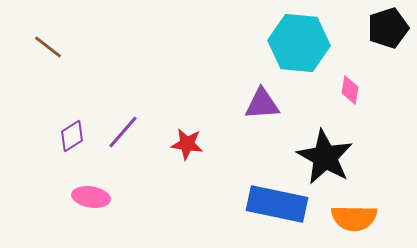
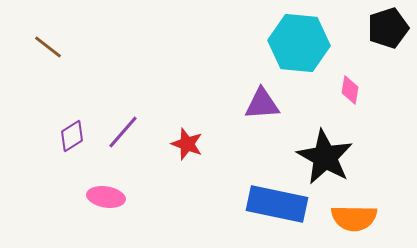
red star: rotated 12 degrees clockwise
pink ellipse: moved 15 px right
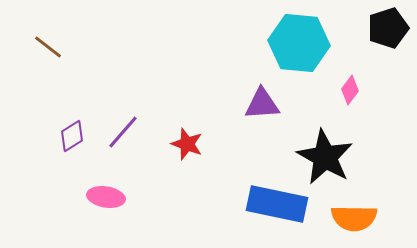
pink diamond: rotated 28 degrees clockwise
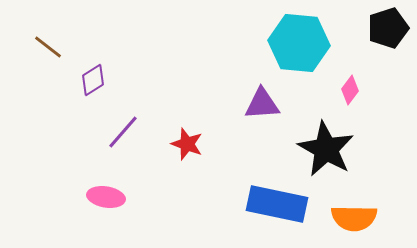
purple diamond: moved 21 px right, 56 px up
black star: moved 1 px right, 8 px up
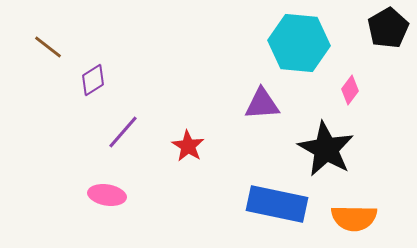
black pentagon: rotated 12 degrees counterclockwise
red star: moved 1 px right, 2 px down; rotated 12 degrees clockwise
pink ellipse: moved 1 px right, 2 px up
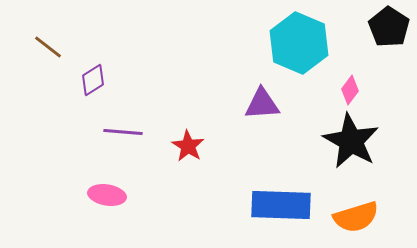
black pentagon: moved 1 px right, 1 px up; rotated 9 degrees counterclockwise
cyan hexagon: rotated 18 degrees clockwise
purple line: rotated 54 degrees clockwise
black star: moved 25 px right, 8 px up
blue rectangle: moved 4 px right, 1 px down; rotated 10 degrees counterclockwise
orange semicircle: moved 2 px right, 1 px up; rotated 18 degrees counterclockwise
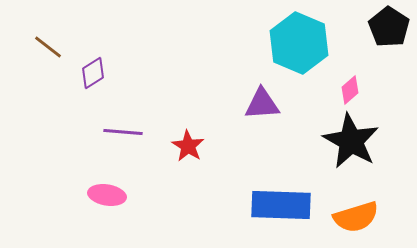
purple diamond: moved 7 px up
pink diamond: rotated 12 degrees clockwise
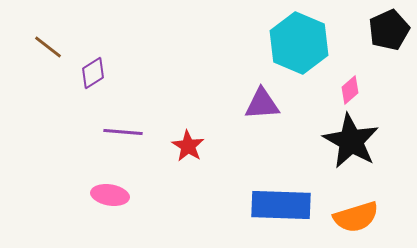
black pentagon: moved 3 px down; rotated 15 degrees clockwise
pink ellipse: moved 3 px right
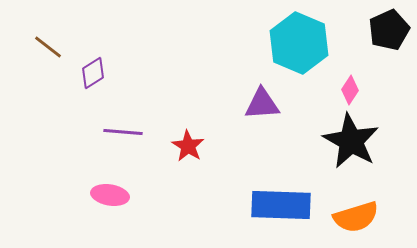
pink diamond: rotated 16 degrees counterclockwise
